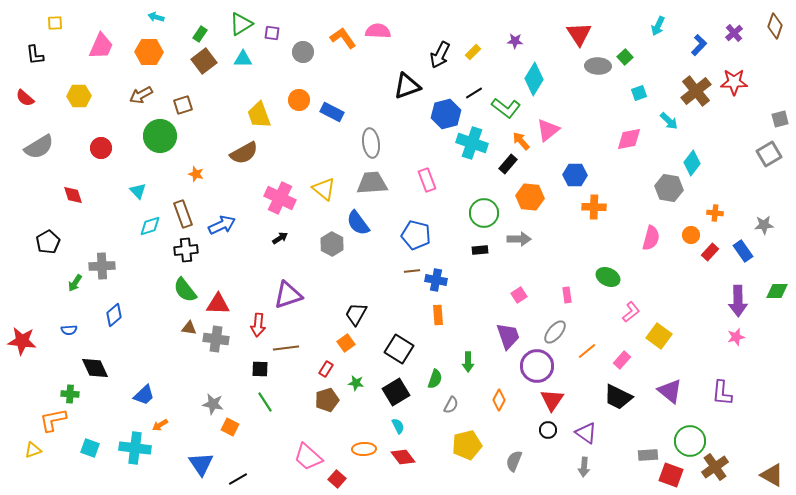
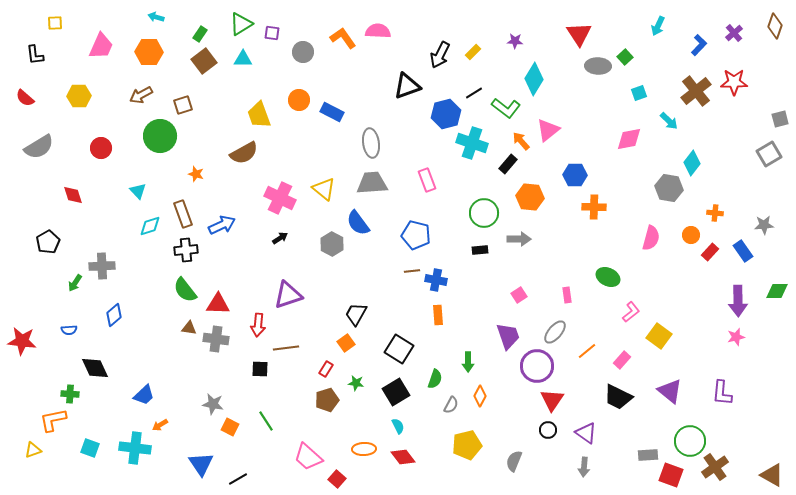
orange diamond at (499, 400): moved 19 px left, 4 px up
green line at (265, 402): moved 1 px right, 19 px down
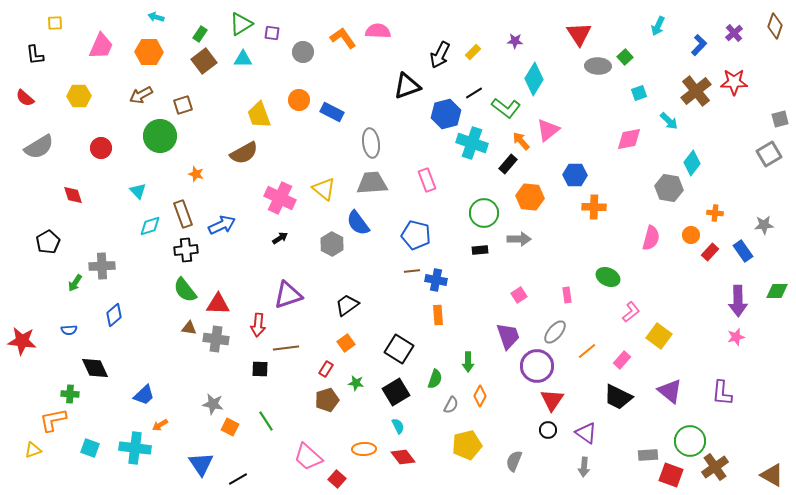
black trapezoid at (356, 314): moved 9 px left, 9 px up; rotated 25 degrees clockwise
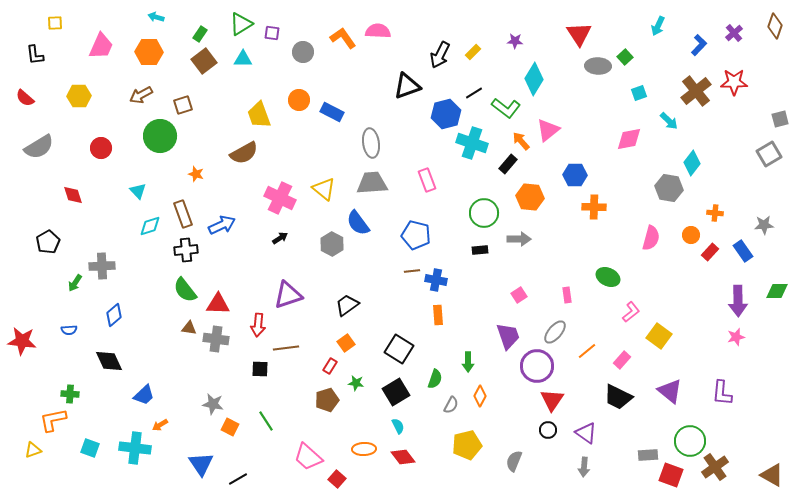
black diamond at (95, 368): moved 14 px right, 7 px up
red rectangle at (326, 369): moved 4 px right, 3 px up
